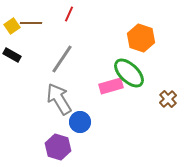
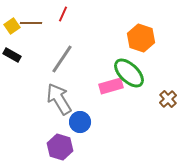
red line: moved 6 px left
purple hexagon: moved 2 px right
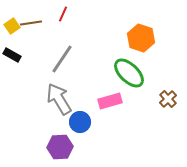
brown line: rotated 10 degrees counterclockwise
pink rectangle: moved 1 px left, 15 px down
purple hexagon: rotated 20 degrees counterclockwise
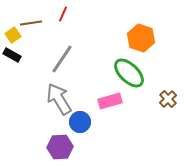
yellow square: moved 1 px right, 9 px down
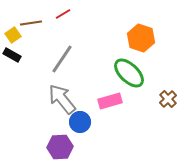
red line: rotated 35 degrees clockwise
gray arrow: moved 3 px right; rotated 8 degrees counterclockwise
